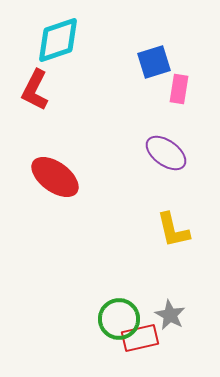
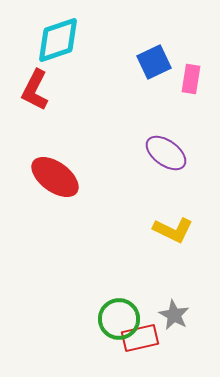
blue square: rotated 8 degrees counterclockwise
pink rectangle: moved 12 px right, 10 px up
yellow L-shape: rotated 51 degrees counterclockwise
gray star: moved 4 px right
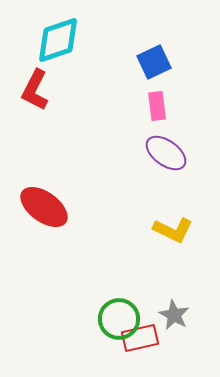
pink rectangle: moved 34 px left, 27 px down; rotated 16 degrees counterclockwise
red ellipse: moved 11 px left, 30 px down
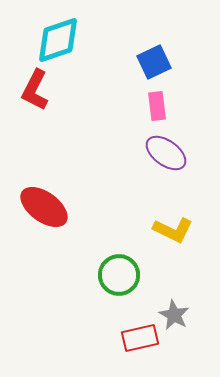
green circle: moved 44 px up
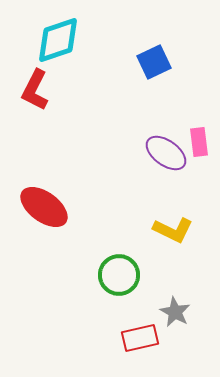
pink rectangle: moved 42 px right, 36 px down
gray star: moved 1 px right, 3 px up
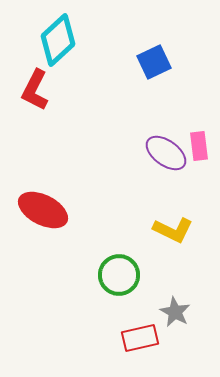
cyan diamond: rotated 24 degrees counterclockwise
pink rectangle: moved 4 px down
red ellipse: moved 1 px left, 3 px down; rotated 9 degrees counterclockwise
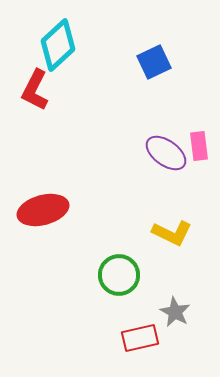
cyan diamond: moved 5 px down
red ellipse: rotated 42 degrees counterclockwise
yellow L-shape: moved 1 px left, 3 px down
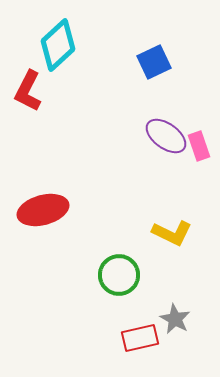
red L-shape: moved 7 px left, 1 px down
pink rectangle: rotated 12 degrees counterclockwise
purple ellipse: moved 17 px up
gray star: moved 7 px down
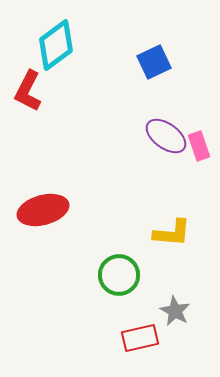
cyan diamond: moved 2 px left; rotated 6 degrees clockwise
yellow L-shape: rotated 21 degrees counterclockwise
gray star: moved 8 px up
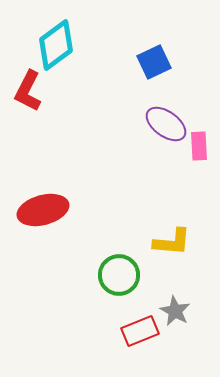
purple ellipse: moved 12 px up
pink rectangle: rotated 16 degrees clockwise
yellow L-shape: moved 9 px down
red rectangle: moved 7 px up; rotated 9 degrees counterclockwise
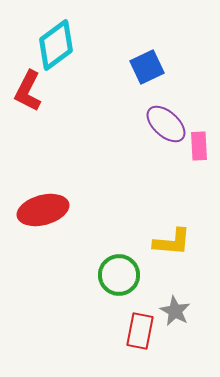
blue square: moved 7 px left, 5 px down
purple ellipse: rotated 6 degrees clockwise
red rectangle: rotated 57 degrees counterclockwise
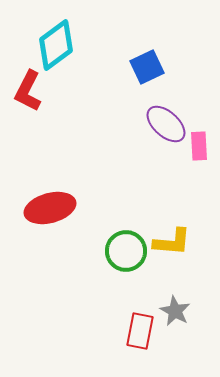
red ellipse: moved 7 px right, 2 px up
green circle: moved 7 px right, 24 px up
